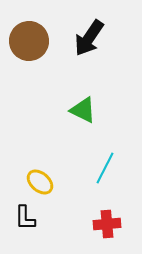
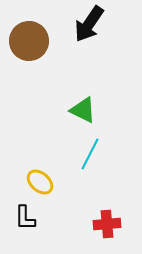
black arrow: moved 14 px up
cyan line: moved 15 px left, 14 px up
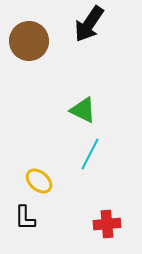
yellow ellipse: moved 1 px left, 1 px up
